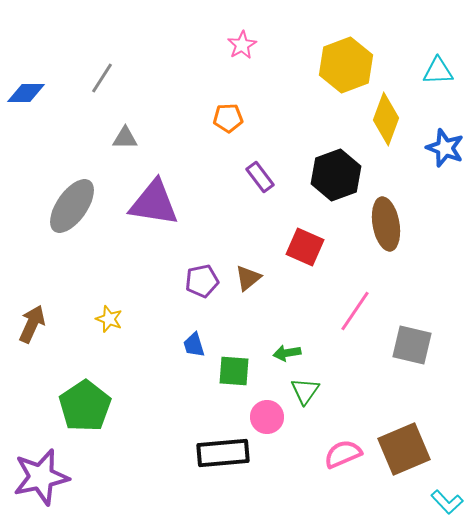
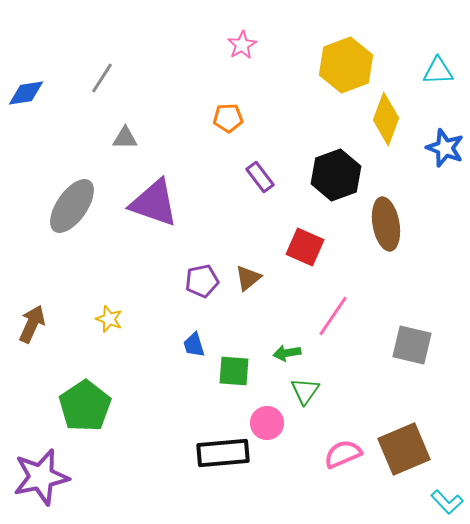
blue diamond: rotated 9 degrees counterclockwise
purple triangle: rotated 10 degrees clockwise
pink line: moved 22 px left, 5 px down
pink circle: moved 6 px down
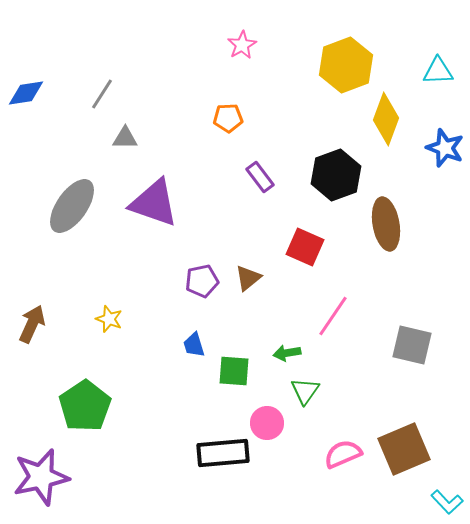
gray line: moved 16 px down
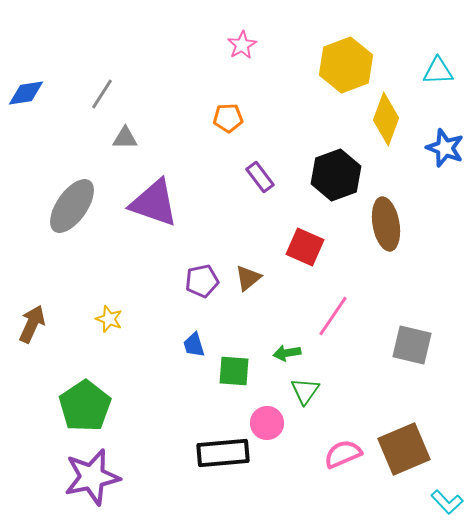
purple star: moved 51 px right
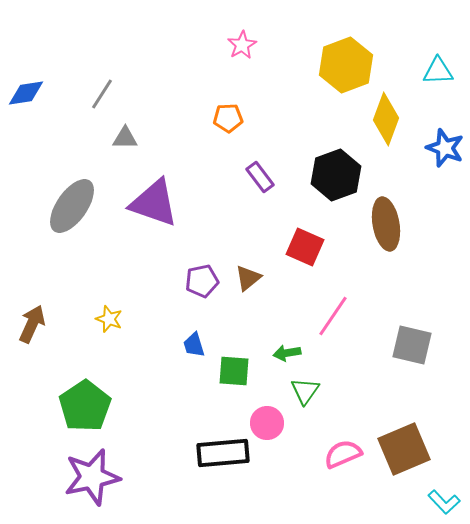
cyan L-shape: moved 3 px left
